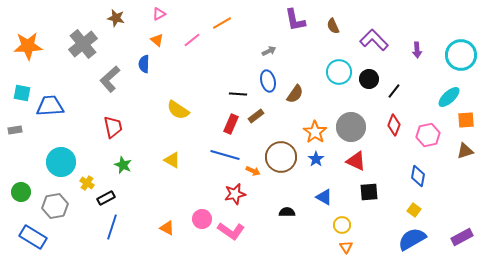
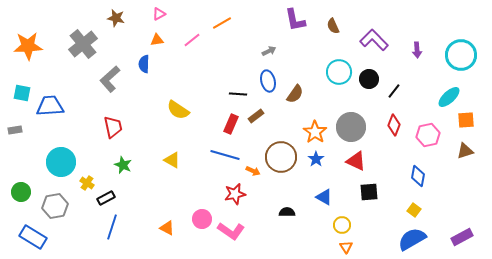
orange triangle at (157, 40): rotated 48 degrees counterclockwise
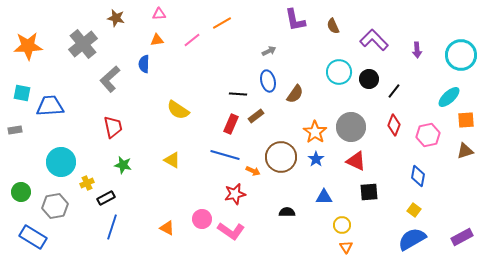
pink triangle at (159, 14): rotated 24 degrees clockwise
green star at (123, 165): rotated 12 degrees counterclockwise
yellow cross at (87, 183): rotated 32 degrees clockwise
blue triangle at (324, 197): rotated 30 degrees counterclockwise
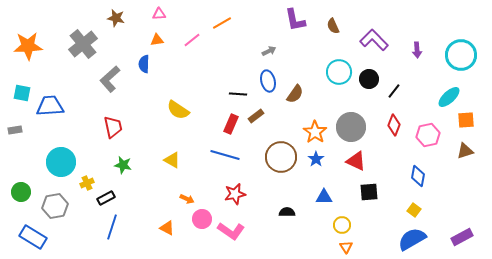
orange arrow at (253, 171): moved 66 px left, 28 px down
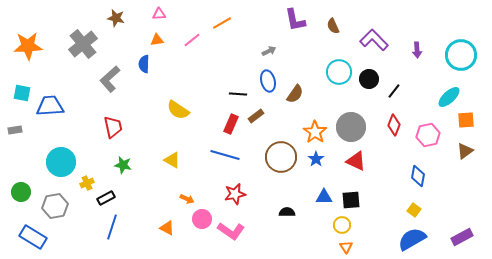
brown triangle at (465, 151): rotated 18 degrees counterclockwise
black square at (369, 192): moved 18 px left, 8 px down
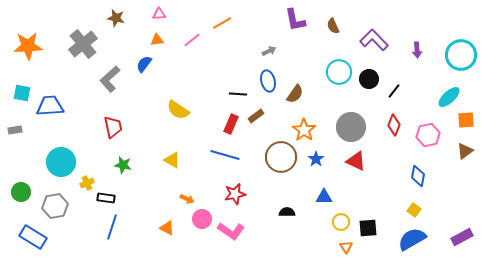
blue semicircle at (144, 64): rotated 36 degrees clockwise
orange star at (315, 132): moved 11 px left, 2 px up
black rectangle at (106, 198): rotated 36 degrees clockwise
black square at (351, 200): moved 17 px right, 28 px down
yellow circle at (342, 225): moved 1 px left, 3 px up
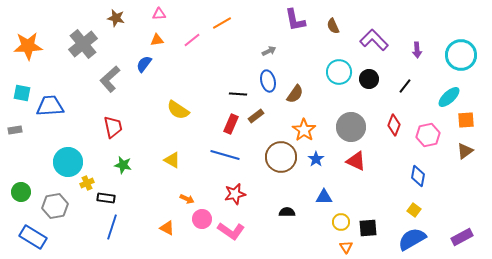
black line at (394, 91): moved 11 px right, 5 px up
cyan circle at (61, 162): moved 7 px right
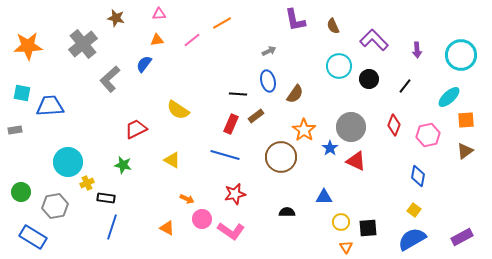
cyan circle at (339, 72): moved 6 px up
red trapezoid at (113, 127): moved 23 px right, 2 px down; rotated 105 degrees counterclockwise
blue star at (316, 159): moved 14 px right, 11 px up
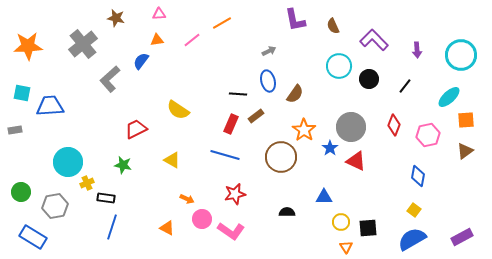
blue semicircle at (144, 64): moved 3 px left, 3 px up
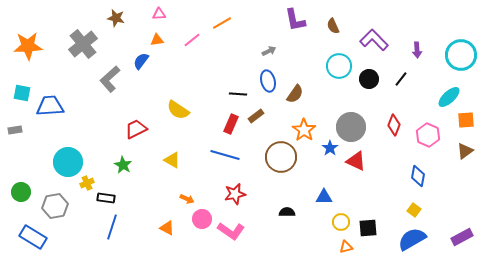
black line at (405, 86): moved 4 px left, 7 px up
pink hexagon at (428, 135): rotated 25 degrees counterclockwise
green star at (123, 165): rotated 18 degrees clockwise
orange triangle at (346, 247): rotated 48 degrees clockwise
